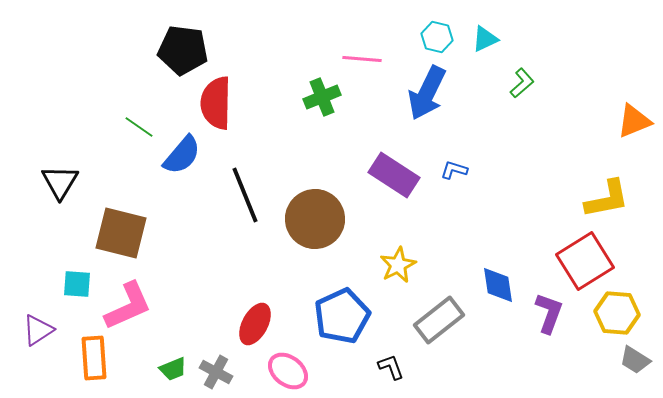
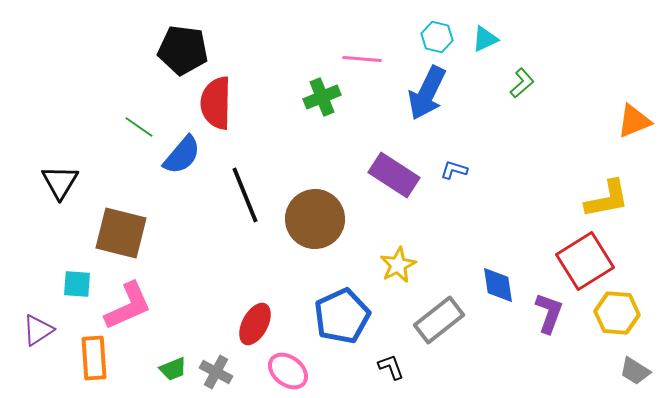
gray trapezoid: moved 11 px down
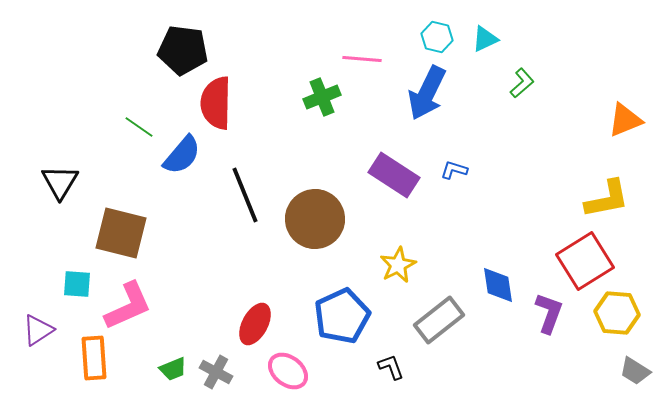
orange triangle: moved 9 px left, 1 px up
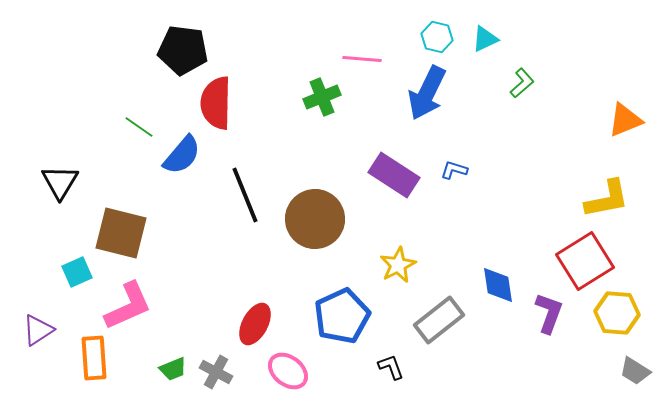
cyan square: moved 12 px up; rotated 28 degrees counterclockwise
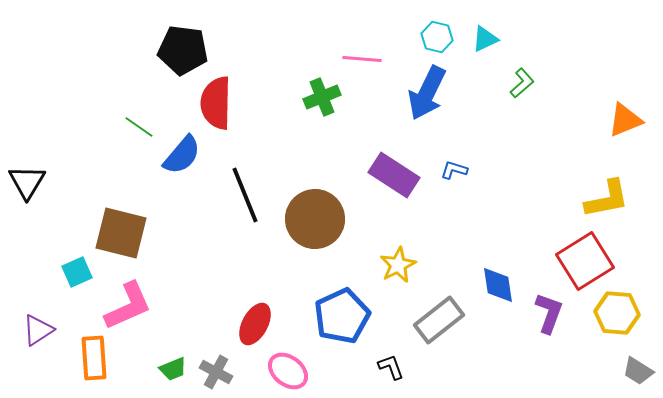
black triangle: moved 33 px left
gray trapezoid: moved 3 px right
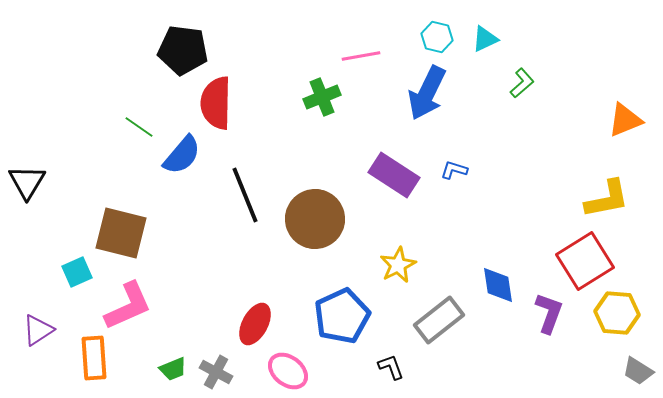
pink line: moved 1 px left, 3 px up; rotated 15 degrees counterclockwise
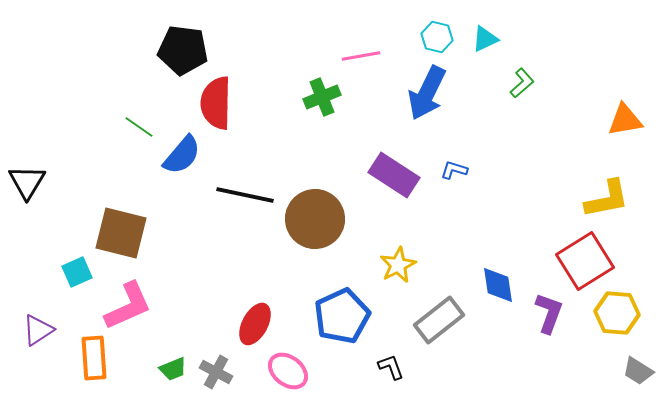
orange triangle: rotated 12 degrees clockwise
black line: rotated 56 degrees counterclockwise
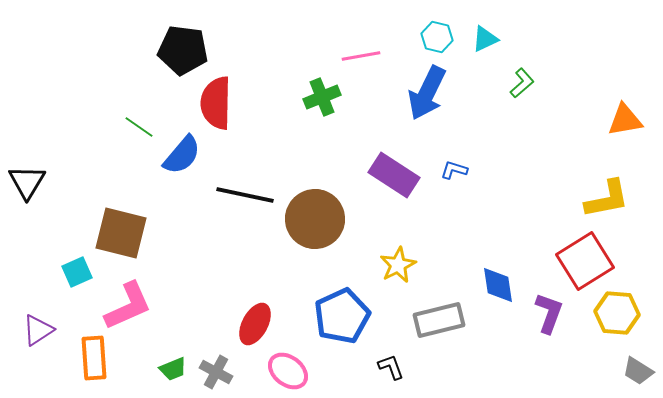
gray rectangle: rotated 24 degrees clockwise
